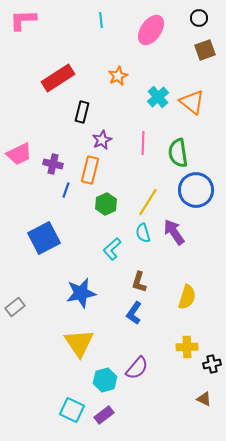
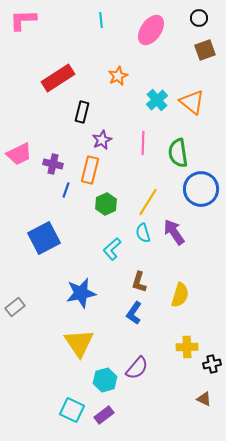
cyan cross: moved 1 px left, 3 px down
blue circle: moved 5 px right, 1 px up
yellow semicircle: moved 7 px left, 2 px up
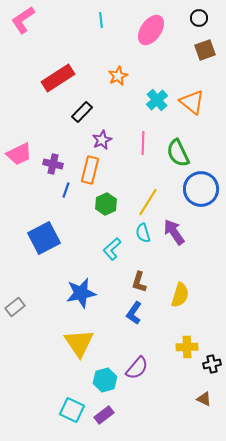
pink L-shape: rotated 32 degrees counterclockwise
black rectangle: rotated 30 degrees clockwise
green semicircle: rotated 16 degrees counterclockwise
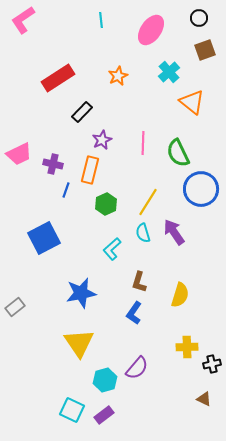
cyan cross: moved 12 px right, 28 px up
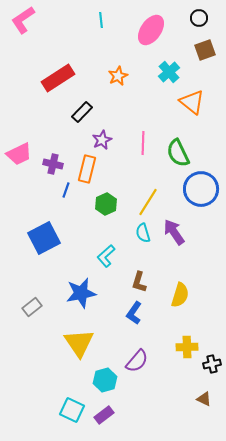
orange rectangle: moved 3 px left, 1 px up
cyan L-shape: moved 6 px left, 7 px down
gray rectangle: moved 17 px right
purple semicircle: moved 7 px up
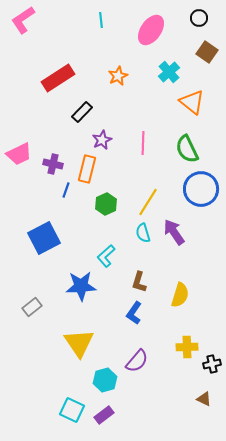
brown square: moved 2 px right, 2 px down; rotated 35 degrees counterclockwise
green semicircle: moved 9 px right, 4 px up
blue star: moved 7 px up; rotated 8 degrees clockwise
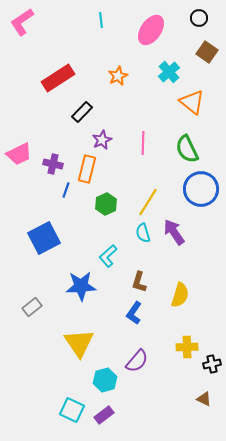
pink L-shape: moved 1 px left, 2 px down
cyan L-shape: moved 2 px right
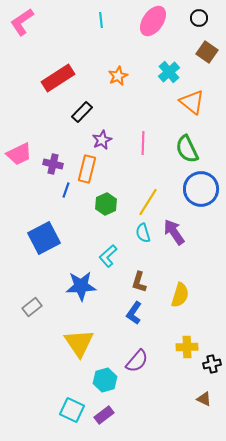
pink ellipse: moved 2 px right, 9 px up
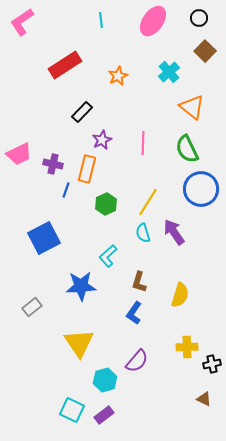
brown square: moved 2 px left, 1 px up; rotated 10 degrees clockwise
red rectangle: moved 7 px right, 13 px up
orange triangle: moved 5 px down
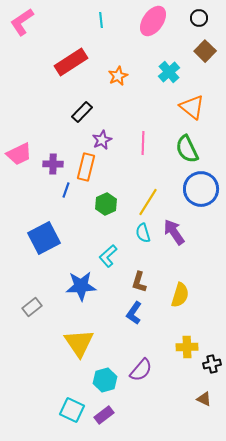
red rectangle: moved 6 px right, 3 px up
purple cross: rotated 12 degrees counterclockwise
orange rectangle: moved 1 px left, 2 px up
purple semicircle: moved 4 px right, 9 px down
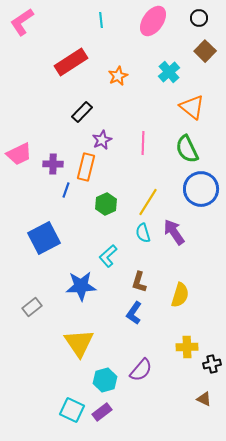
purple rectangle: moved 2 px left, 3 px up
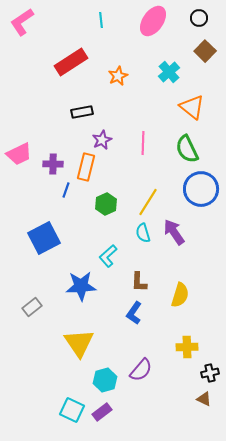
black rectangle: rotated 35 degrees clockwise
brown L-shape: rotated 15 degrees counterclockwise
black cross: moved 2 px left, 9 px down
